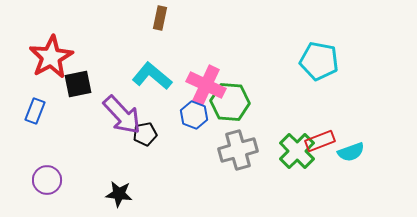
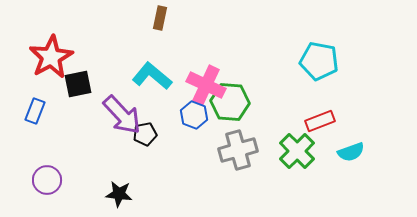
red rectangle: moved 20 px up
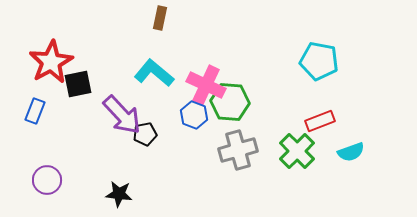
red star: moved 5 px down
cyan L-shape: moved 2 px right, 3 px up
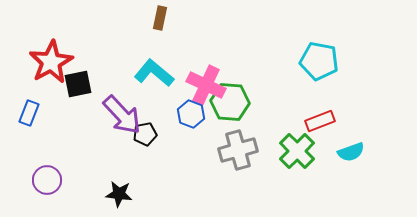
blue rectangle: moved 6 px left, 2 px down
blue hexagon: moved 3 px left, 1 px up
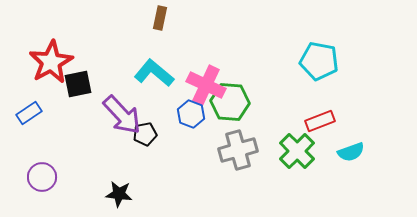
blue rectangle: rotated 35 degrees clockwise
purple circle: moved 5 px left, 3 px up
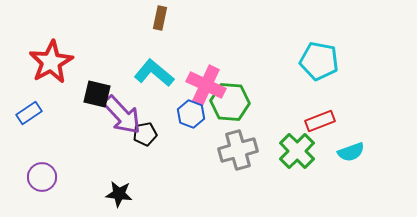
black square: moved 19 px right, 10 px down; rotated 24 degrees clockwise
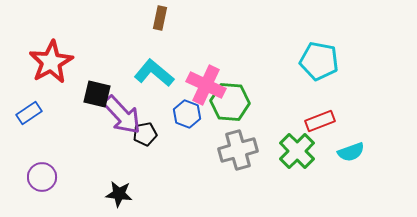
blue hexagon: moved 4 px left
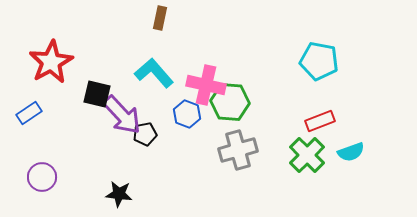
cyan L-shape: rotated 9 degrees clockwise
pink cross: rotated 12 degrees counterclockwise
green cross: moved 10 px right, 4 px down
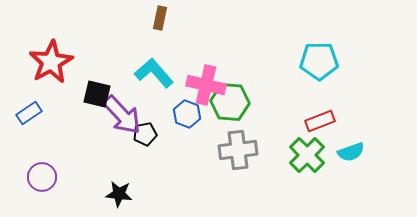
cyan pentagon: rotated 12 degrees counterclockwise
gray cross: rotated 9 degrees clockwise
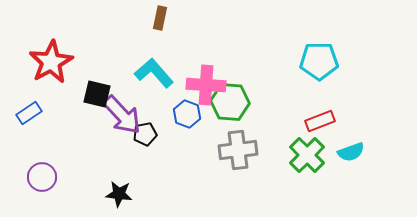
pink cross: rotated 9 degrees counterclockwise
